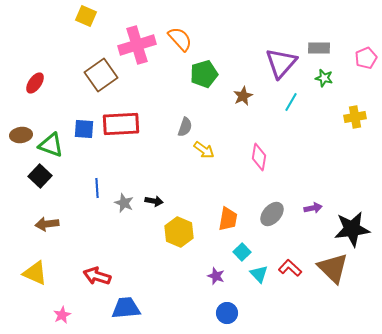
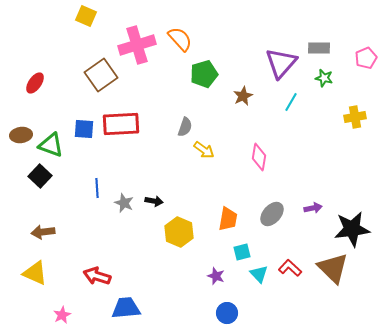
brown arrow: moved 4 px left, 8 px down
cyan square: rotated 30 degrees clockwise
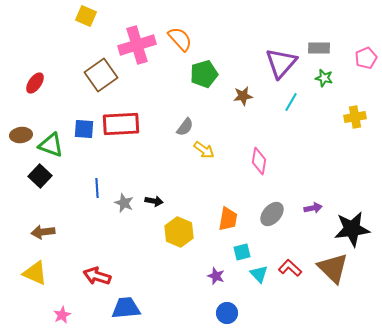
brown star: rotated 18 degrees clockwise
gray semicircle: rotated 18 degrees clockwise
pink diamond: moved 4 px down
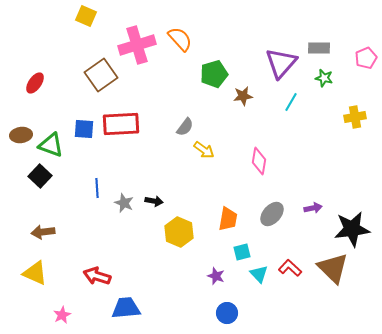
green pentagon: moved 10 px right
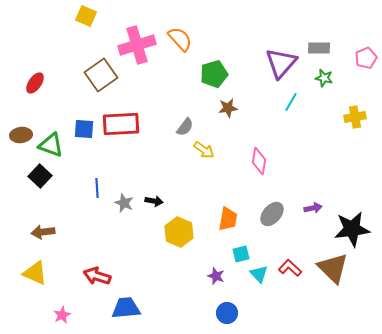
brown star: moved 15 px left, 12 px down
cyan square: moved 1 px left, 2 px down
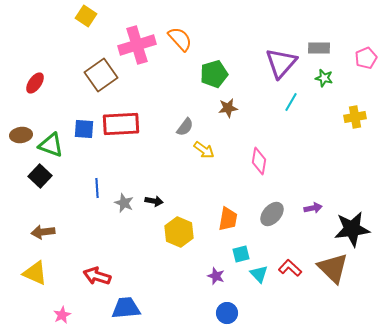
yellow square: rotated 10 degrees clockwise
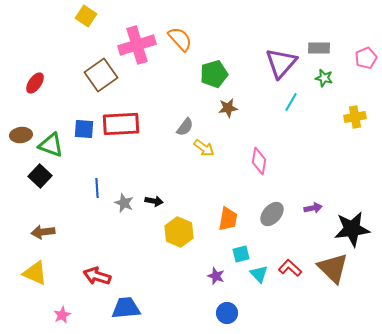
yellow arrow: moved 2 px up
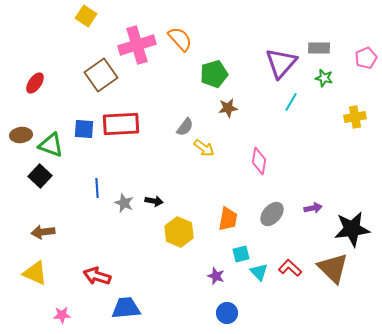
cyan triangle: moved 2 px up
pink star: rotated 24 degrees clockwise
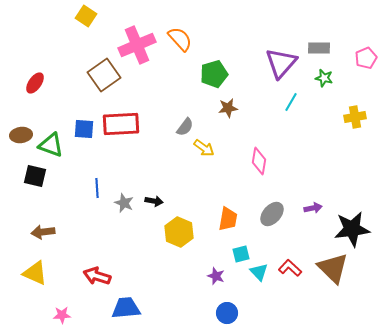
pink cross: rotated 6 degrees counterclockwise
brown square: moved 3 px right
black square: moved 5 px left; rotated 30 degrees counterclockwise
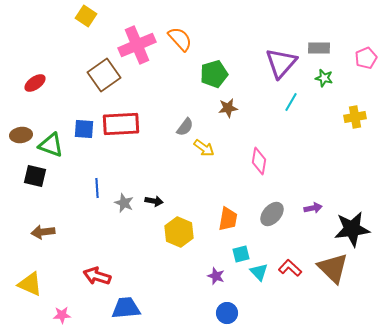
red ellipse: rotated 20 degrees clockwise
yellow triangle: moved 5 px left, 11 px down
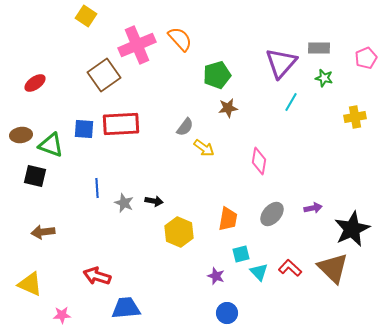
green pentagon: moved 3 px right, 1 px down
black star: rotated 18 degrees counterclockwise
